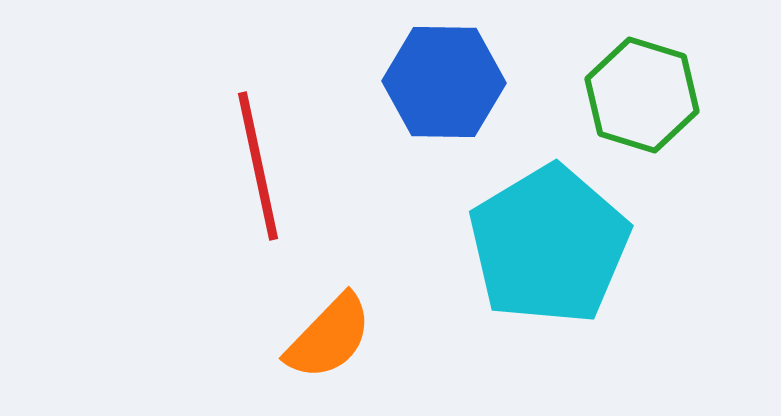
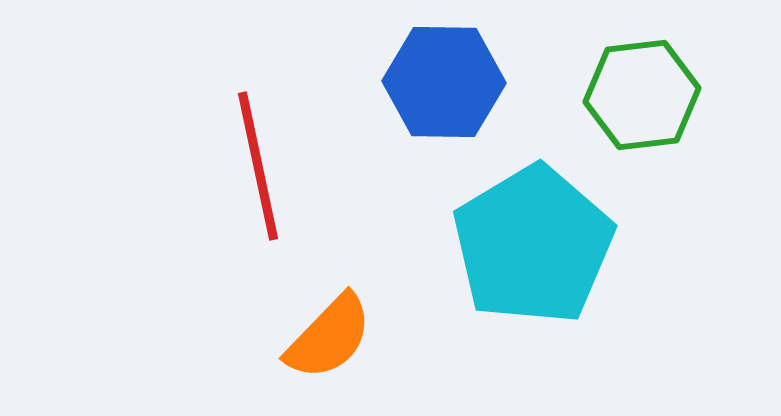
green hexagon: rotated 24 degrees counterclockwise
cyan pentagon: moved 16 px left
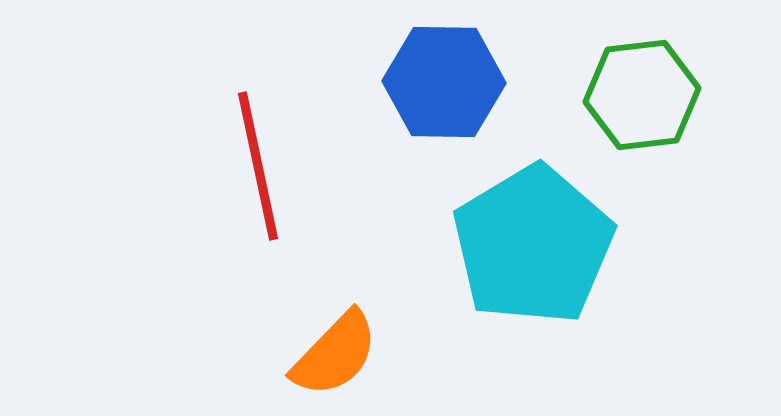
orange semicircle: moved 6 px right, 17 px down
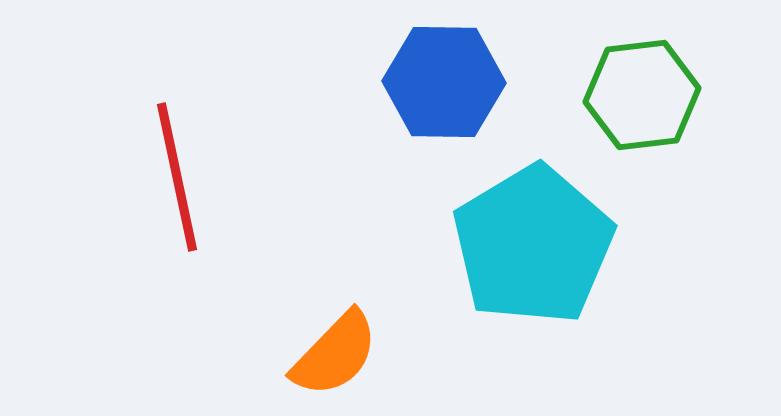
red line: moved 81 px left, 11 px down
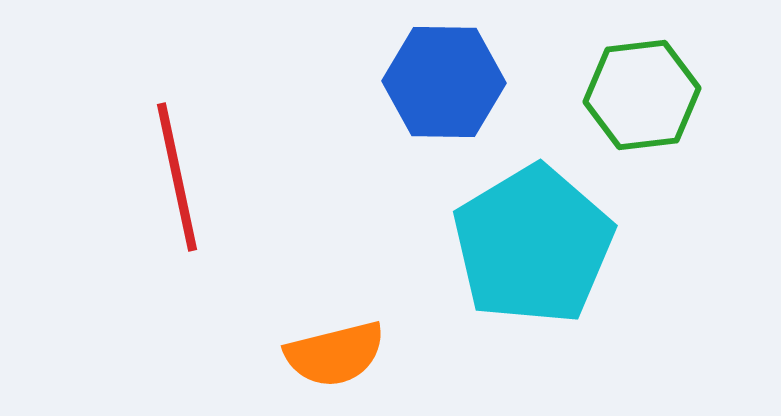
orange semicircle: rotated 32 degrees clockwise
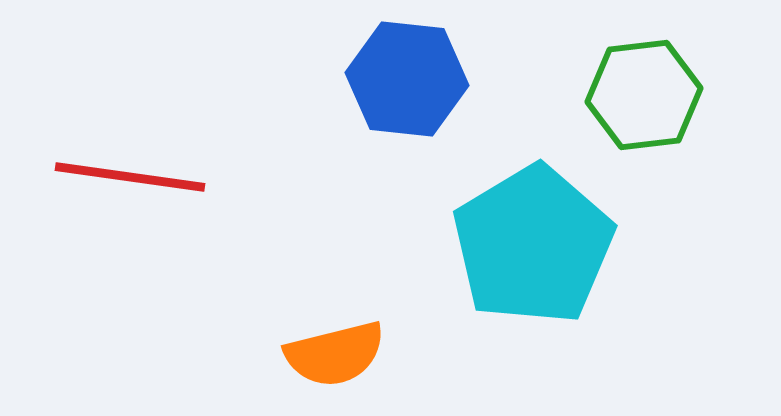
blue hexagon: moved 37 px left, 3 px up; rotated 5 degrees clockwise
green hexagon: moved 2 px right
red line: moved 47 px left; rotated 70 degrees counterclockwise
